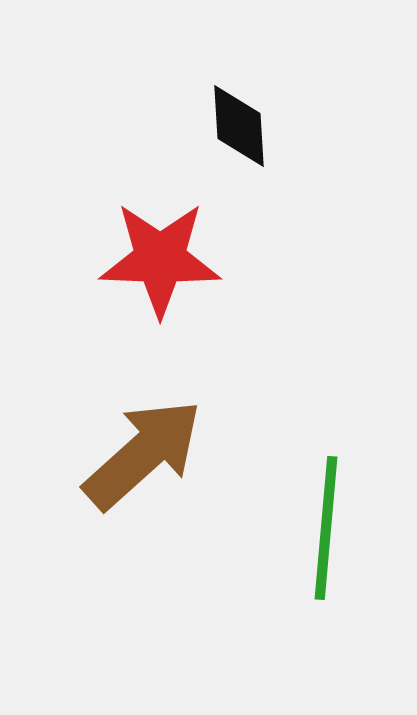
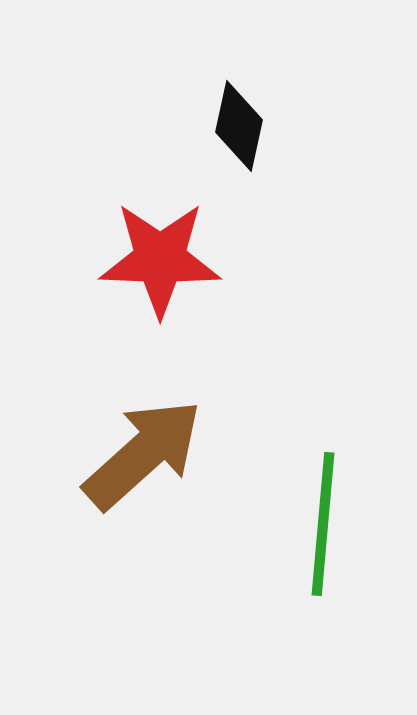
black diamond: rotated 16 degrees clockwise
green line: moved 3 px left, 4 px up
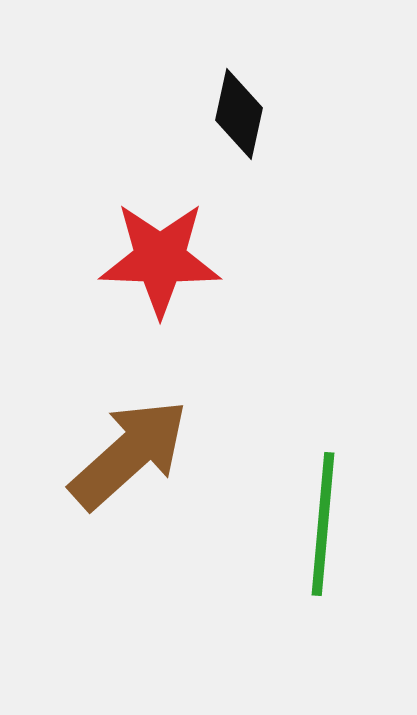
black diamond: moved 12 px up
brown arrow: moved 14 px left
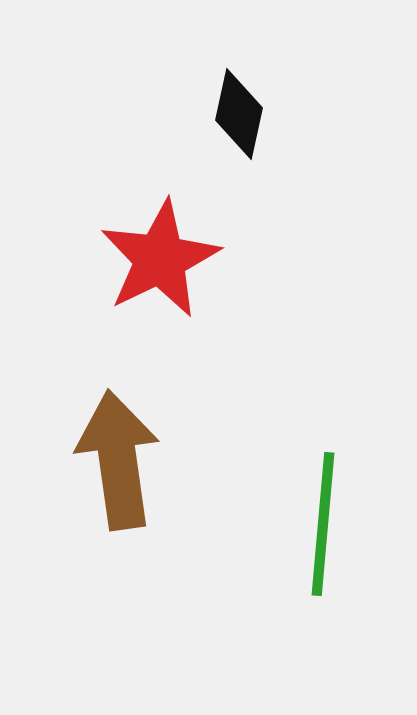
red star: rotated 28 degrees counterclockwise
brown arrow: moved 11 px left, 6 px down; rotated 56 degrees counterclockwise
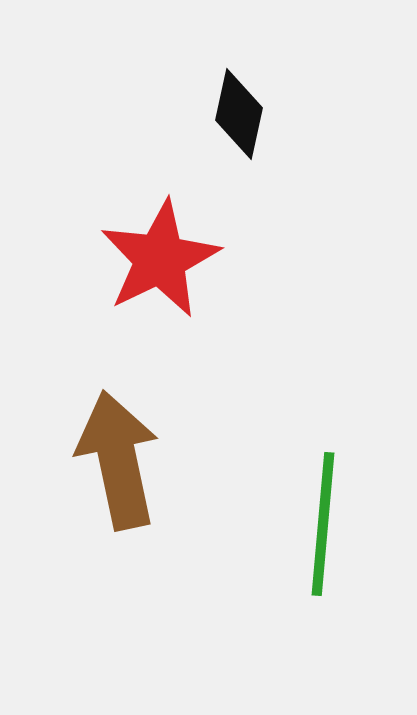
brown arrow: rotated 4 degrees counterclockwise
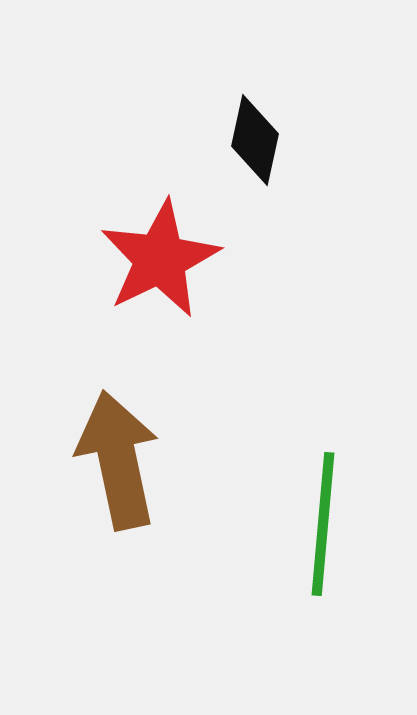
black diamond: moved 16 px right, 26 px down
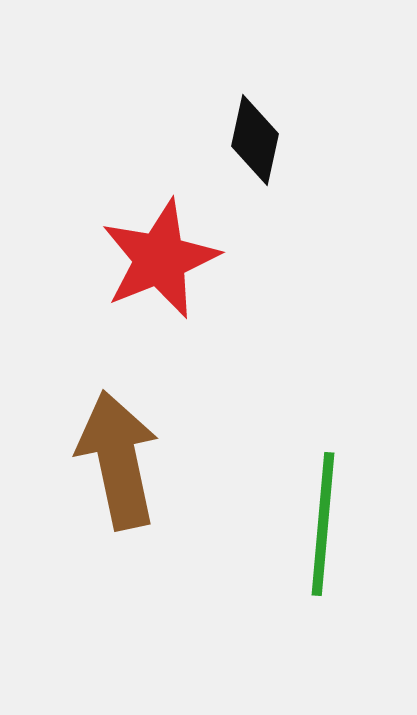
red star: rotated 4 degrees clockwise
